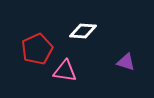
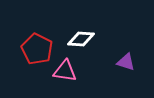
white diamond: moved 2 px left, 8 px down
red pentagon: rotated 20 degrees counterclockwise
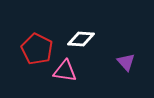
purple triangle: rotated 30 degrees clockwise
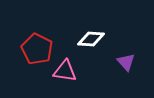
white diamond: moved 10 px right
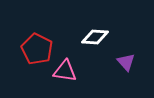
white diamond: moved 4 px right, 2 px up
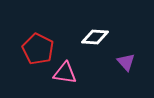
red pentagon: moved 1 px right
pink triangle: moved 2 px down
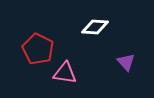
white diamond: moved 10 px up
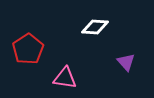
red pentagon: moved 10 px left; rotated 12 degrees clockwise
pink triangle: moved 5 px down
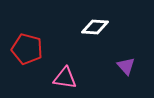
red pentagon: moved 1 px left; rotated 24 degrees counterclockwise
purple triangle: moved 4 px down
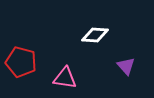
white diamond: moved 8 px down
red pentagon: moved 6 px left, 13 px down
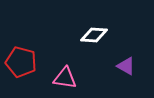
white diamond: moved 1 px left
purple triangle: rotated 18 degrees counterclockwise
